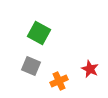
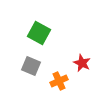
red star: moved 8 px left, 6 px up
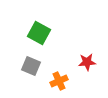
red star: moved 5 px right, 1 px up; rotated 30 degrees counterclockwise
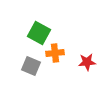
orange cross: moved 4 px left, 28 px up; rotated 18 degrees clockwise
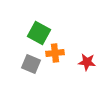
red star: rotated 12 degrees clockwise
gray square: moved 2 px up
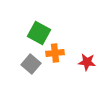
gray square: rotated 18 degrees clockwise
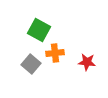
green square: moved 3 px up
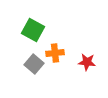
green square: moved 6 px left
gray square: moved 3 px right
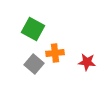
green square: moved 1 px up
